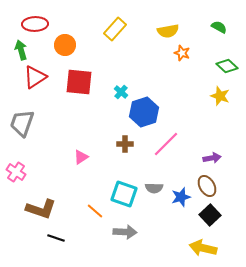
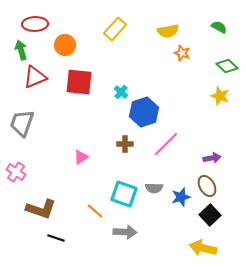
red triangle: rotated 10 degrees clockwise
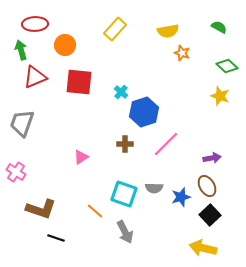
gray arrow: rotated 60 degrees clockwise
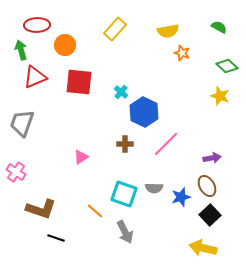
red ellipse: moved 2 px right, 1 px down
blue hexagon: rotated 16 degrees counterclockwise
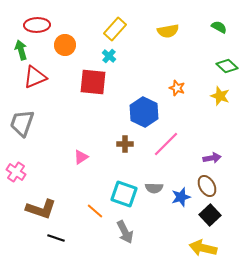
orange star: moved 5 px left, 35 px down
red square: moved 14 px right
cyan cross: moved 12 px left, 36 px up
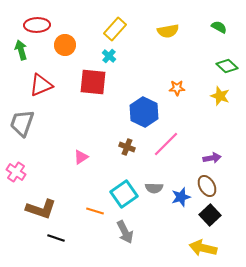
red triangle: moved 6 px right, 8 px down
orange star: rotated 21 degrees counterclockwise
brown cross: moved 2 px right, 3 px down; rotated 21 degrees clockwise
cyan square: rotated 36 degrees clockwise
orange line: rotated 24 degrees counterclockwise
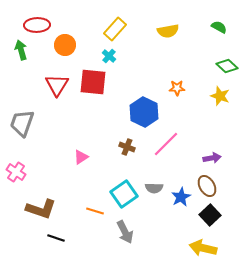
red triangle: moved 16 px right; rotated 35 degrees counterclockwise
blue star: rotated 12 degrees counterclockwise
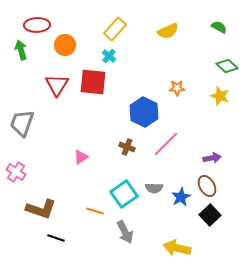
yellow semicircle: rotated 15 degrees counterclockwise
yellow arrow: moved 26 px left
